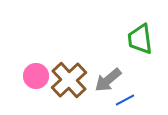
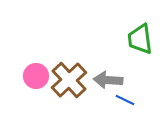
gray arrow: rotated 44 degrees clockwise
blue line: rotated 54 degrees clockwise
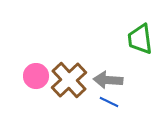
blue line: moved 16 px left, 2 px down
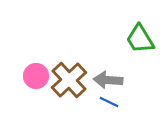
green trapezoid: rotated 24 degrees counterclockwise
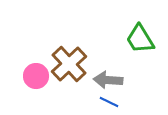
brown cross: moved 16 px up
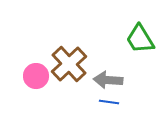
blue line: rotated 18 degrees counterclockwise
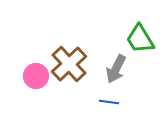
gray arrow: moved 8 px right, 11 px up; rotated 68 degrees counterclockwise
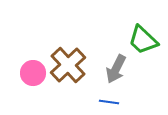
green trapezoid: moved 3 px right, 1 px down; rotated 16 degrees counterclockwise
brown cross: moved 1 px left, 1 px down
pink circle: moved 3 px left, 3 px up
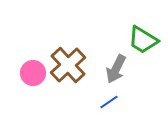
green trapezoid: rotated 12 degrees counterclockwise
blue line: rotated 42 degrees counterclockwise
